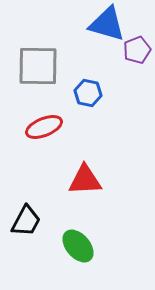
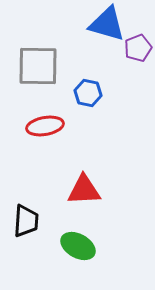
purple pentagon: moved 1 px right, 2 px up
red ellipse: moved 1 px right, 1 px up; rotated 12 degrees clockwise
red triangle: moved 1 px left, 10 px down
black trapezoid: rotated 24 degrees counterclockwise
green ellipse: rotated 20 degrees counterclockwise
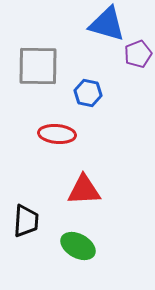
purple pentagon: moved 6 px down
red ellipse: moved 12 px right, 8 px down; rotated 15 degrees clockwise
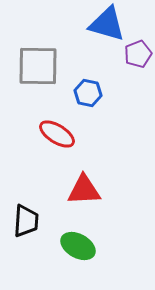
red ellipse: rotated 27 degrees clockwise
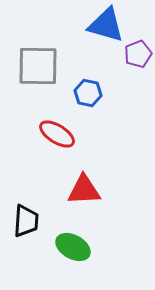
blue triangle: moved 1 px left, 1 px down
green ellipse: moved 5 px left, 1 px down
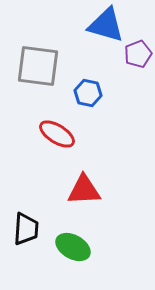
gray square: rotated 6 degrees clockwise
black trapezoid: moved 8 px down
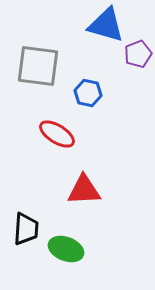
green ellipse: moved 7 px left, 2 px down; rotated 8 degrees counterclockwise
